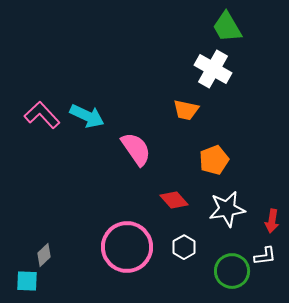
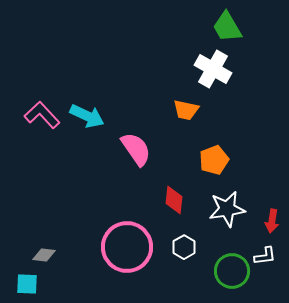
red diamond: rotated 48 degrees clockwise
gray diamond: rotated 50 degrees clockwise
cyan square: moved 3 px down
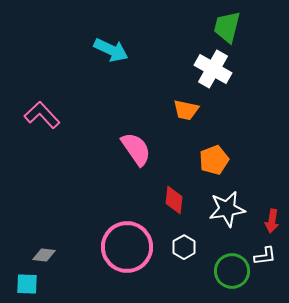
green trapezoid: rotated 44 degrees clockwise
cyan arrow: moved 24 px right, 66 px up
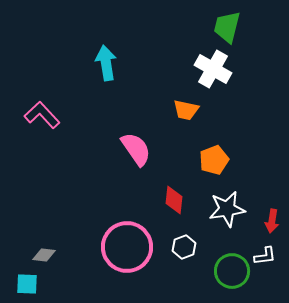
cyan arrow: moved 5 px left, 13 px down; rotated 124 degrees counterclockwise
white hexagon: rotated 10 degrees clockwise
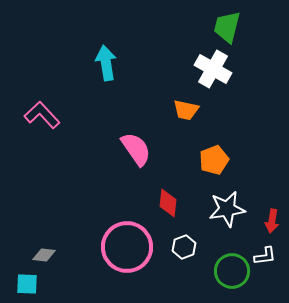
red diamond: moved 6 px left, 3 px down
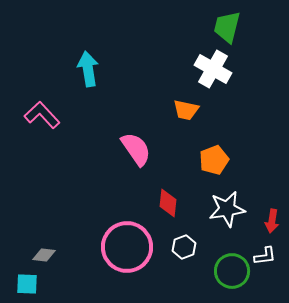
cyan arrow: moved 18 px left, 6 px down
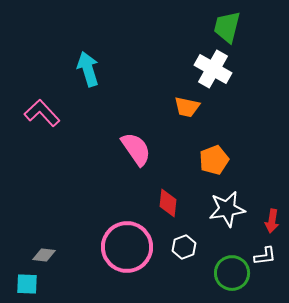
cyan arrow: rotated 8 degrees counterclockwise
orange trapezoid: moved 1 px right, 3 px up
pink L-shape: moved 2 px up
green circle: moved 2 px down
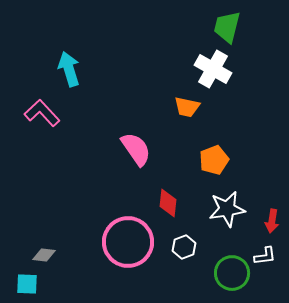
cyan arrow: moved 19 px left
pink circle: moved 1 px right, 5 px up
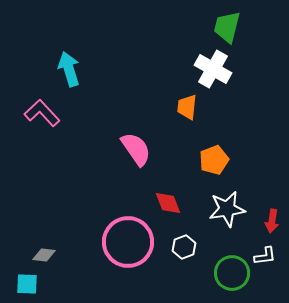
orange trapezoid: rotated 84 degrees clockwise
red diamond: rotated 28 degrees counterclockwise
